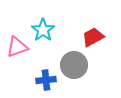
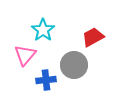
pink triangle: moved 8 px right, 8 px down; rotated 30 degrees counterclockwise
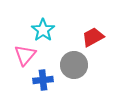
blue cross: moved 3 px left
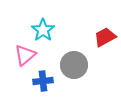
red trapezoid: moved 12 px right
pink triangle: rotated 10 degrees clockwise
blue cross: moved 1 px down
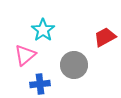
blue cross: moved 3 px left, 3 px down
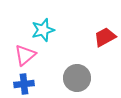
cyan star: rotated 20 degrees clockwise
gray circle: moved 3 px right, 13 px down
blue cross: moved 16 px left
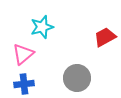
cyan star: moved 1 px left, 3 px up
pink triangle: moved 2 px left, 1 px up
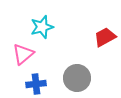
blue cross: moved 12 px right
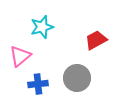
red trapezoid: moved 9 px left, 3 px down
pink triangle: moved 3 px left, 2 px down
blue cross: moved 2 px right
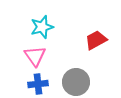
pink triangle: moved 15 px right; rotated 25 degrees counterclockwise
gray circle: moved 1 px left, 4 px down
